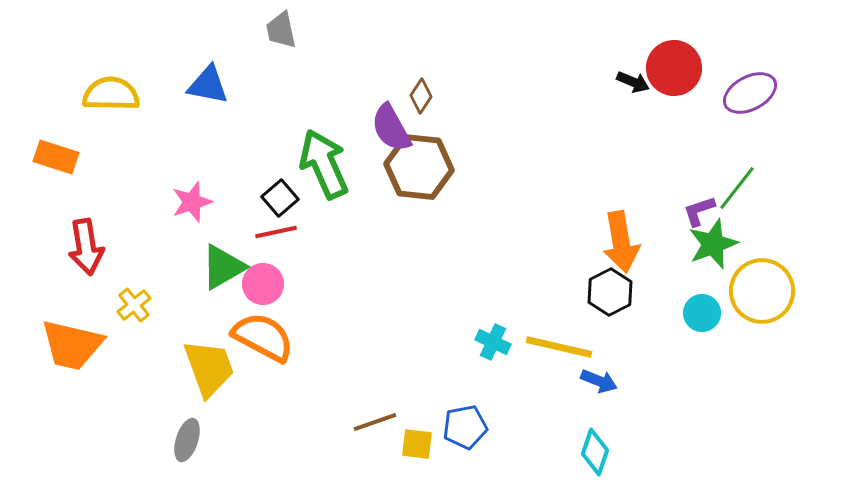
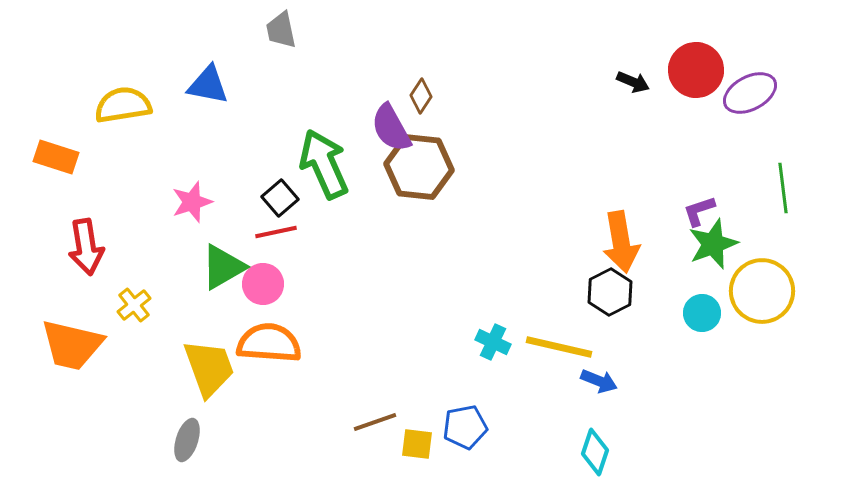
red circle: moved 22 px right, 2 px down
yellow semicircle: moved 12 px right, 11 px down; rotated 10 degrees counterclockwise
green line: moved 46 px right; rotated 45 degrees counterclockwise
orange semicircle: moved 6 px right, 6 px down; rotated 24 degrees counterclockwise
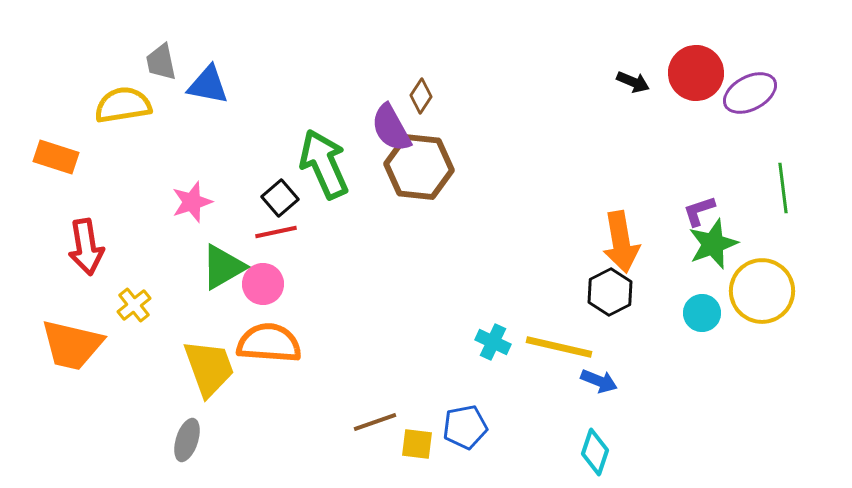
gray trapezoid: moved 120 px left, 32 px down
red circle: moved 3 px down
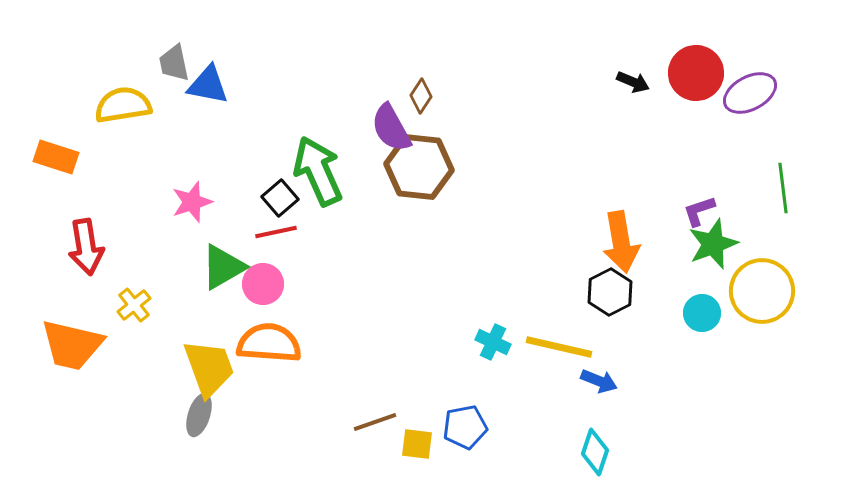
gray trapezoid: moved 13 px right, 1 px down
green arrow: moved 6 px left, 7 px down
gray ellipse: moved 12 px right, 25 px up
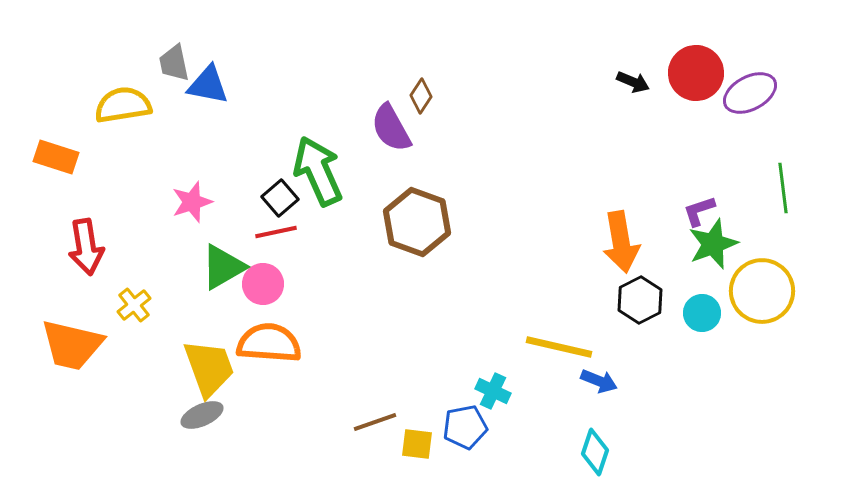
brown hexagon: moved 2 px left, 55 px down; rotated 14 degrees clockwise
black hexagon: moved 30 px right, 8 px down
cyan cross: moved 49 px down
gray ellipse: moved 3 px right; rotated 48 degrees clockwise
